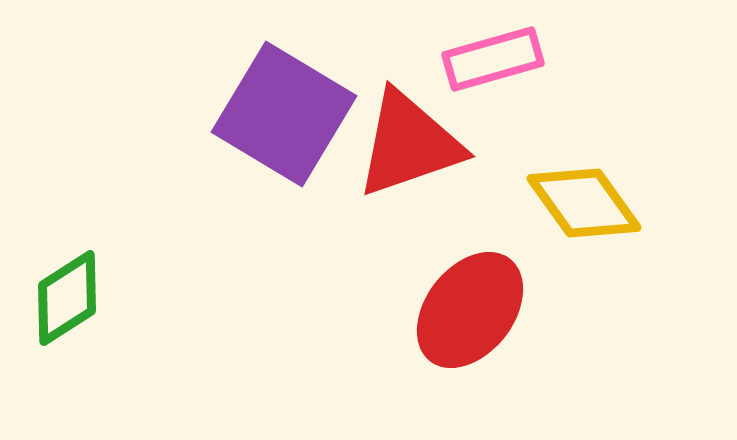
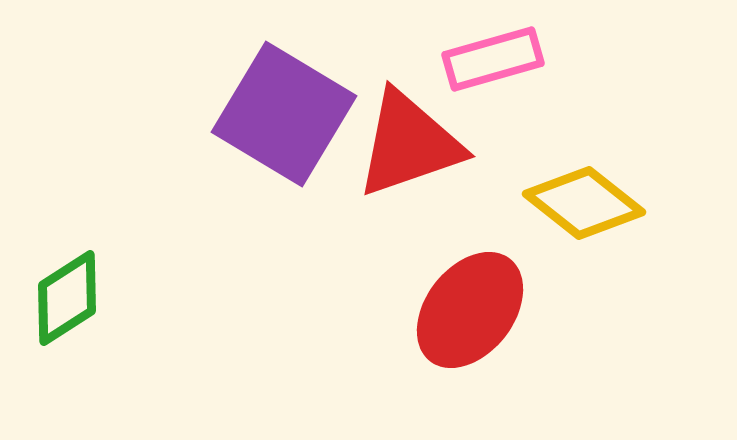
yellow diamond: rotated 16 degrees counterclockwise
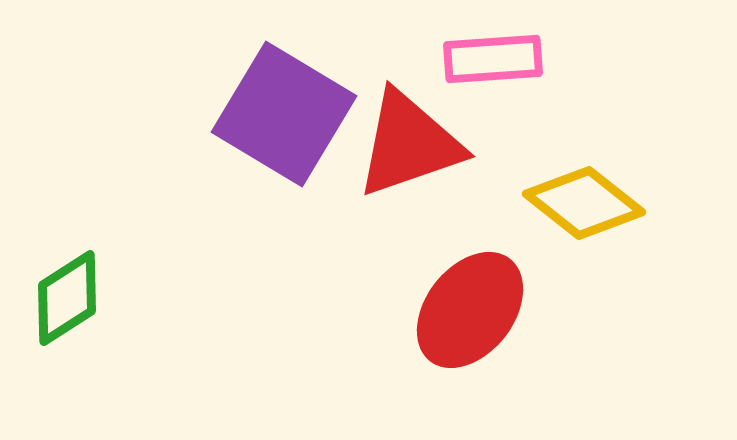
pink rectangle: rotated 12 degrees clockwise
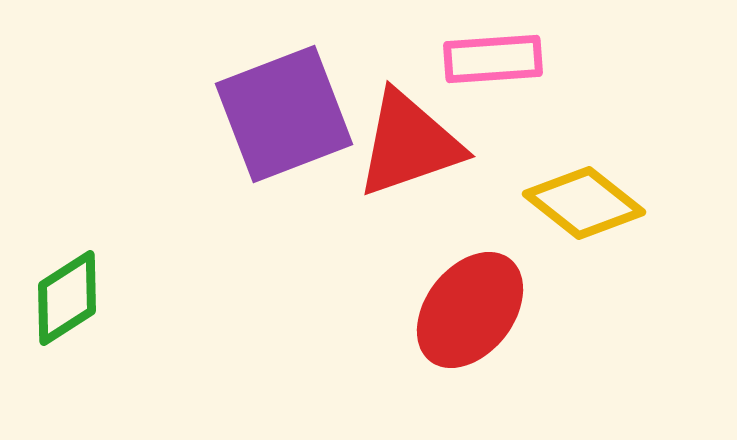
purple square: rotated 38 degrees clockwise
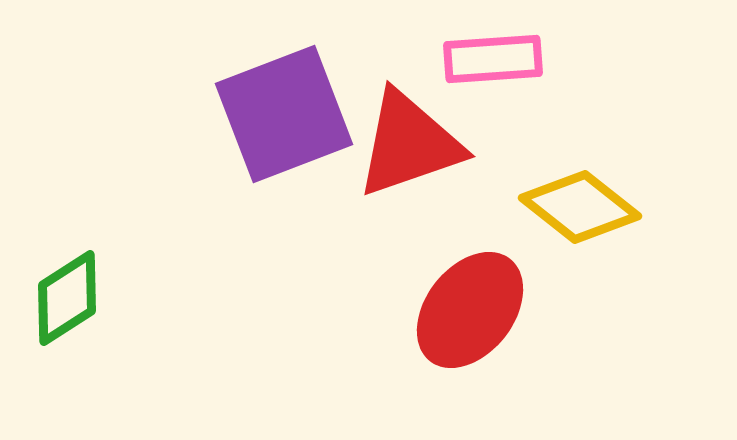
yellow diamond: moved 4 px left, 4 px down
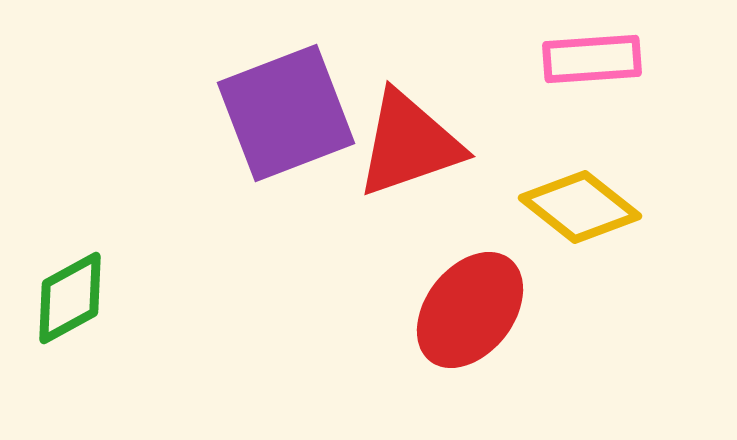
pink rectangle: moved 99 px right
purple square: moved 2 px right, 1 px up
green diamond: moved 3 px right; rotated 4 degrees clockwise
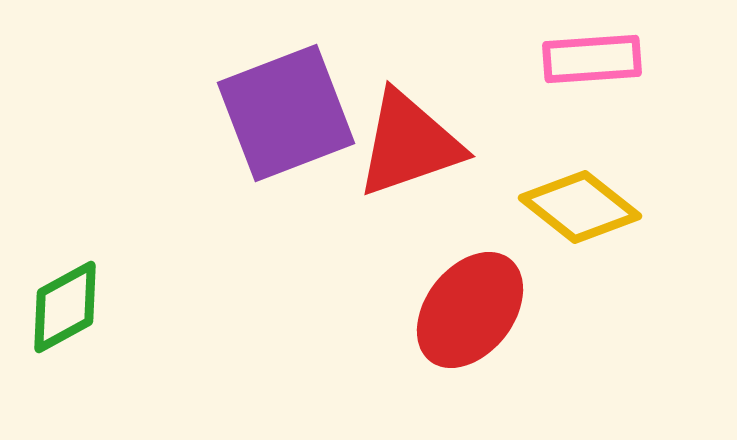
green diamond: moved 5 px left, 9 px down
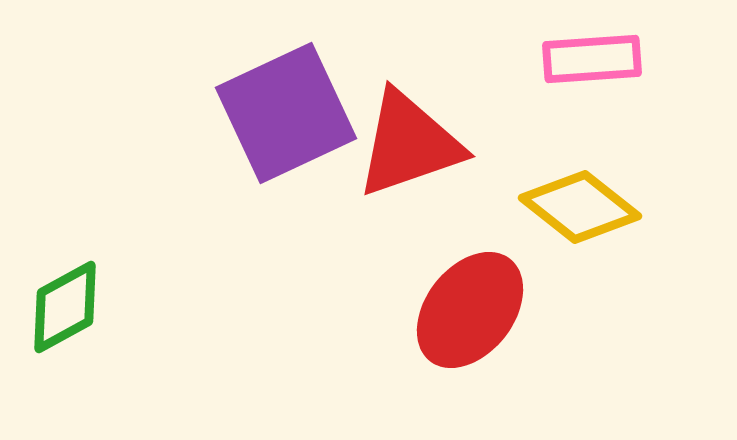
purple square: rotated 4 degrees counterclockwise
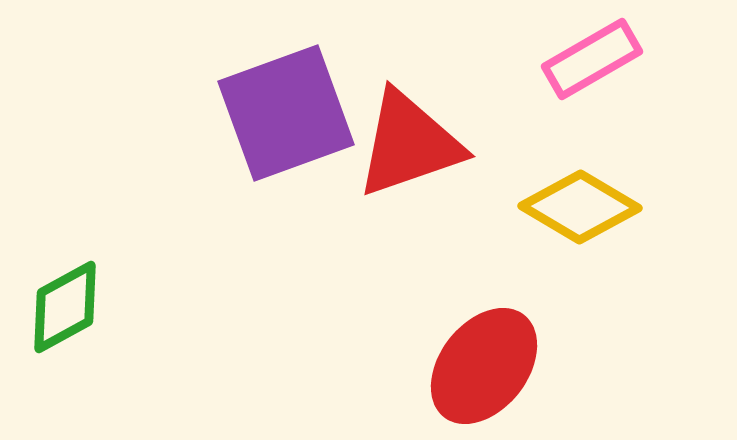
pink rectangle: rotated 26 degrees counterclockwise
purple square: rotated 5 degrees clockwise
yellow diamond: rotated 8 degrees counterclockwise
red ellipse: moved 14 px right, 56 px down
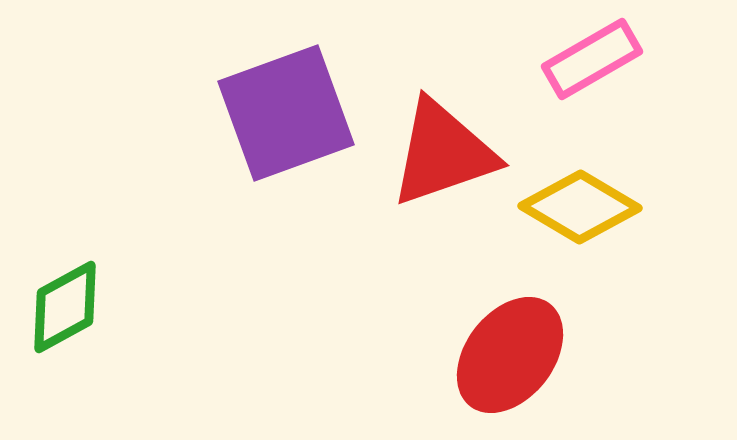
red triangle: moved 34 px right, 9 px down
red ellipse: moved 26 px right, 11 px up
